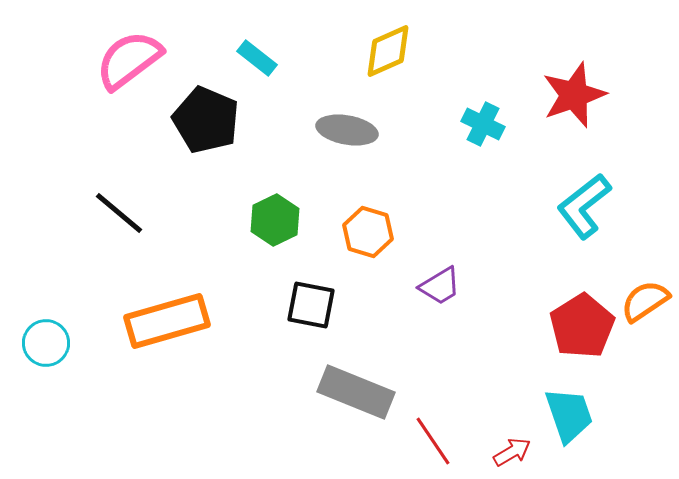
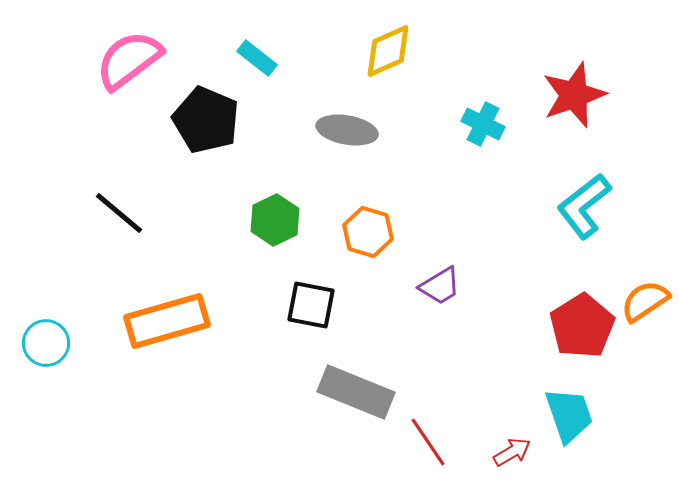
red line: moved 5 px left, 1 px down
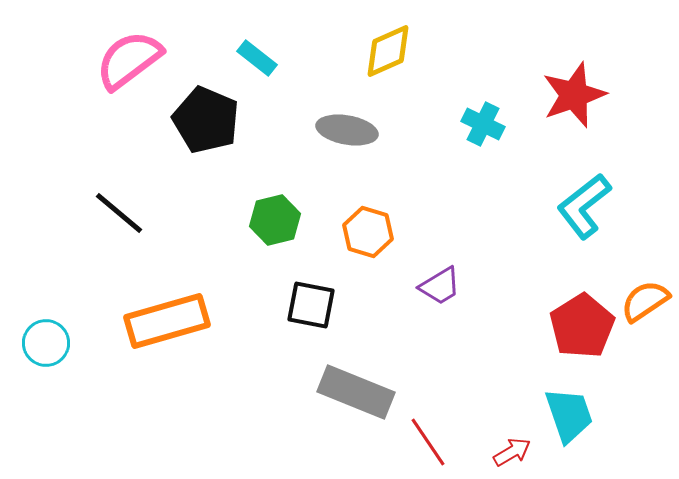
green hexagon: rotated 12 degrees clockwise
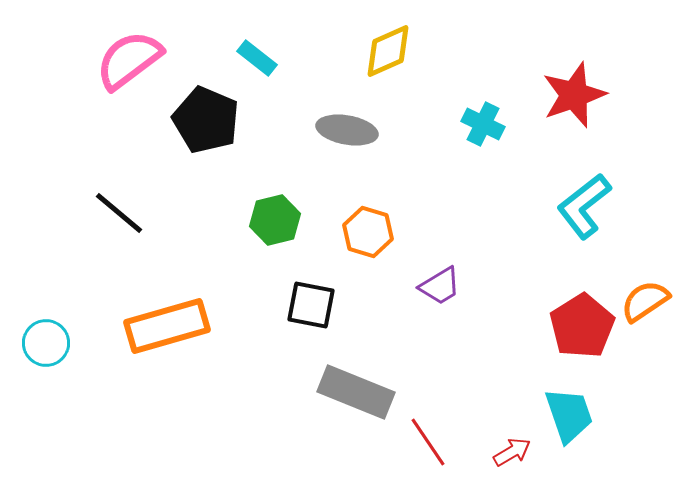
orange rectangle: moved 5 px down
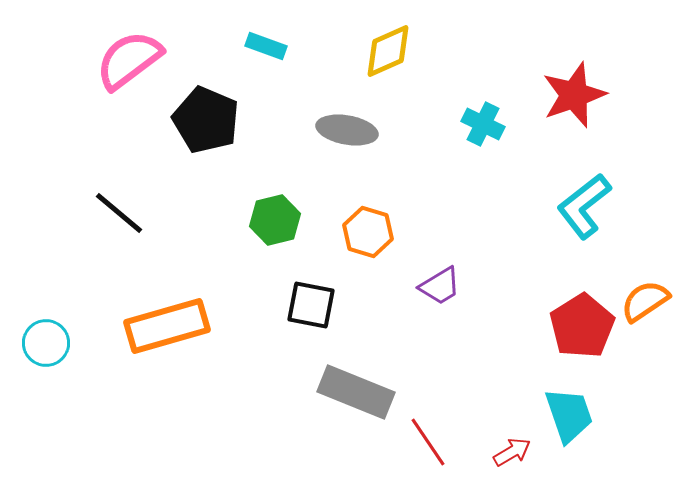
cyan rectangle: moved 9 px right, 12 px up; rotated 18 degrees counterclockwise
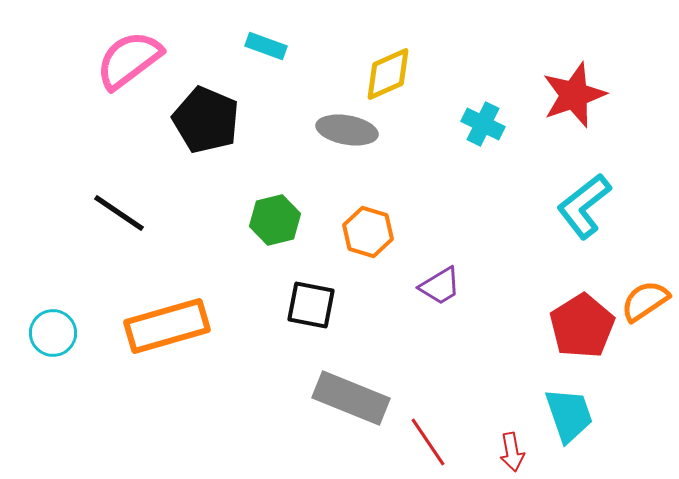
yellow diamond: moved 23 px down
black line: rotated 6 degrees counterclockwise
cyan circle: moved 7 px right, 10 px up
gray rectangle: moved 5 px left, 6 px down
red arrow: rotated 111 degrees clockwise
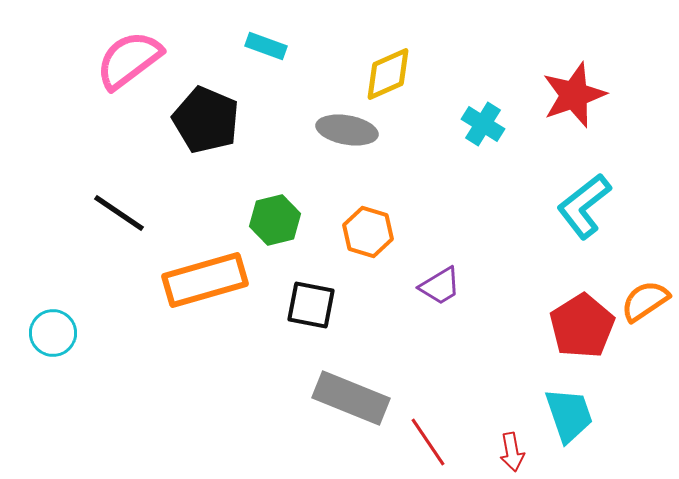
cyan cross: rotated 6 degrees clockwise
orange rectangle: moved 38 px right, 46 px up
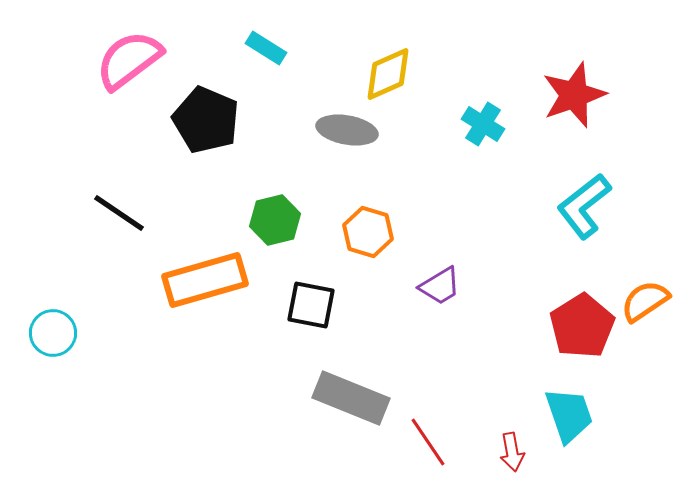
cyan rectangle: moved 2 px down; rotated 12 degrees clockwise
